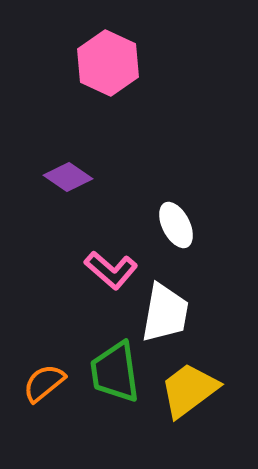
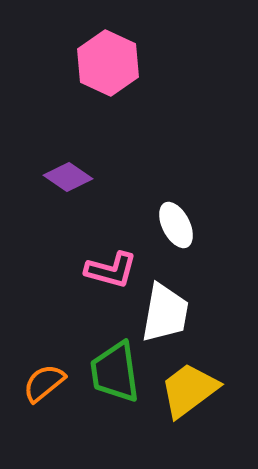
pink L-shape: rotated 26 degrees counterclockwise
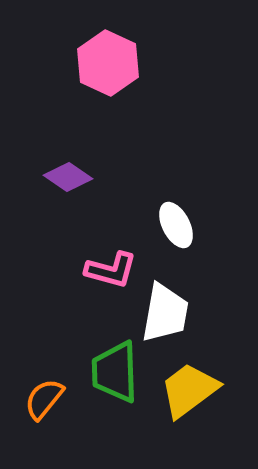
green trapezoid: rotated 6 degrees clockwise
orange semicircle: moved 16 px down; rotated 12 degrees counterclockwise
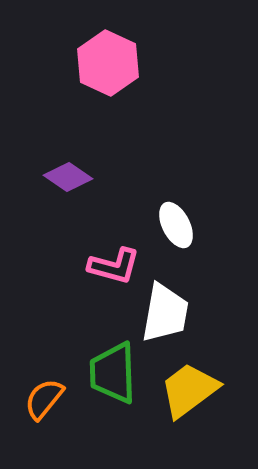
pink L-shape: moved 3 px right, 4 px up
green trapezoid: moved 2 px left, 1 px down
